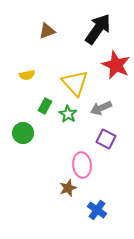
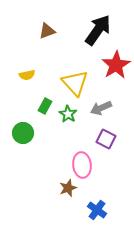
black arrow: moved 1 px down
red star: rotated 16 degrees clockwise
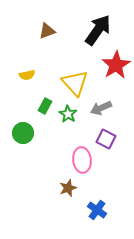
pink ellipse: moved 5 px up
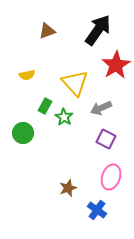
green star: moved 4 px left, 3 px down
pink ellipse: moved 29 px right, 17 px down; rotated 25 degrees clockwise
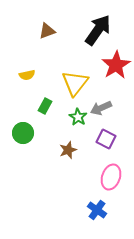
yellow triangle: rotated 20 degrees clockwise
green star: moved 14 px right
brown star: moved 38 px up
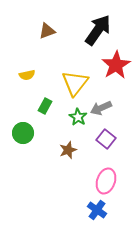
purple square: rotated 12 degrees clockwise
pink ellipse: moved 5 px left, 4 px down
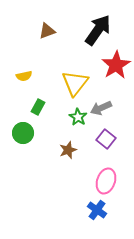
yellow semicircle: moved 3 px left, 1 px down
green rectangle: moved 7 px left, 1 px down
